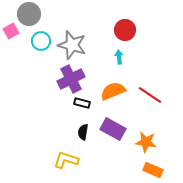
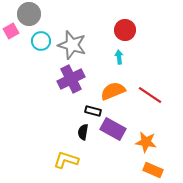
black rectangle: moved 11 px right, 8 px down
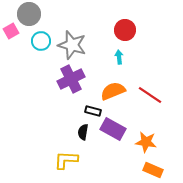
yellow L-shape: rotated 15 degrees counterclockwise
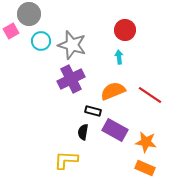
purple rectangle: moved 2 px right, 1 px down
orange rectangle: moved 8 px left, 2 px up
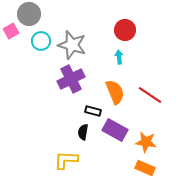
orange semicircle: moved 2 px right, 1 px down; rotated 90 degrees clockwise
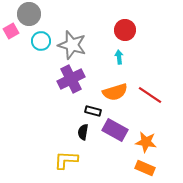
orange semicircle: rotated 95 degrees clockwise
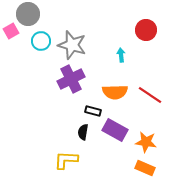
gray circle: moved 1 px left
red circle: moved 21 px right
cyan arrow: moved 2 px right, 2 px up
orange semicircle: rotated 15 degrees clockwise
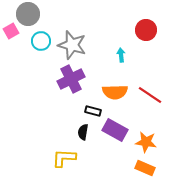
yellow L-shape: moved 2 px left, 2 px up
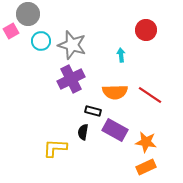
yellow L-shape: moved 9 px left, 10 px up
orange rectangle: moved 1 px right, 1 px up; rotated 48 degrees counterclockwise
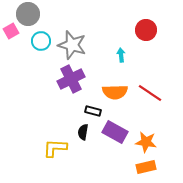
red line: moved 2 px up
purple rectangle: moved 2 px down
orange rectangle: rotated 12 degrees clockwise
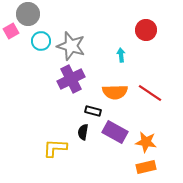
gray star: moved 1 px left, 1 px down
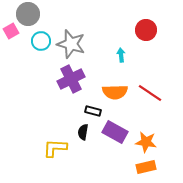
gray star: moved 2 px up
